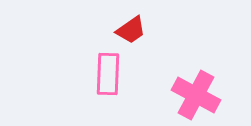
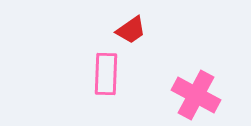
pink rectangle: moved 2 px left
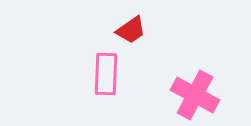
pink cross: moved 1 px left
